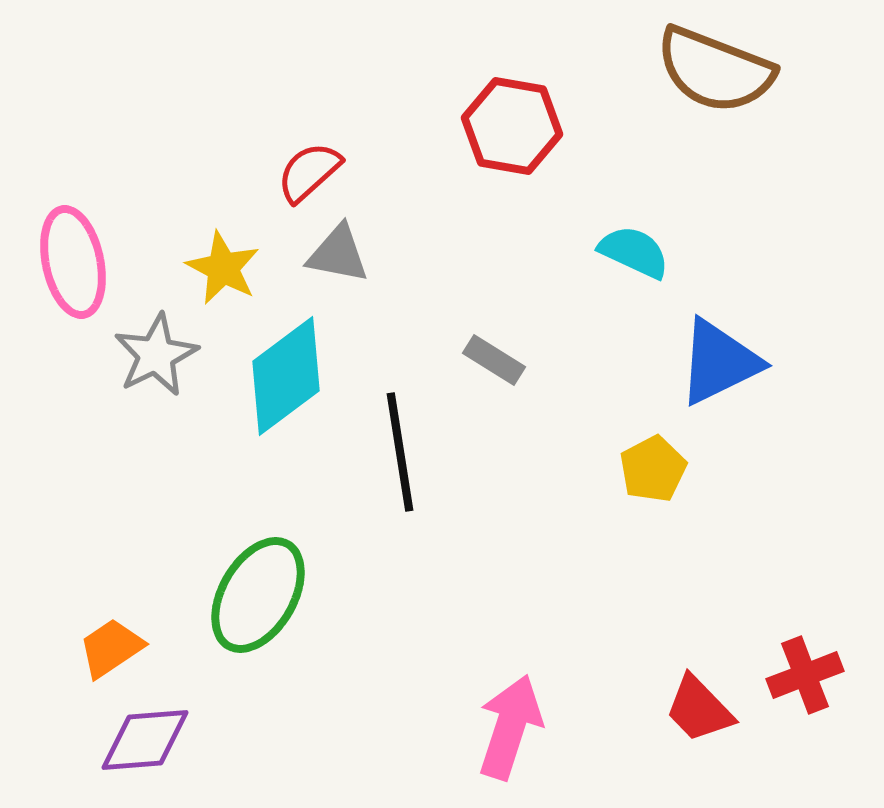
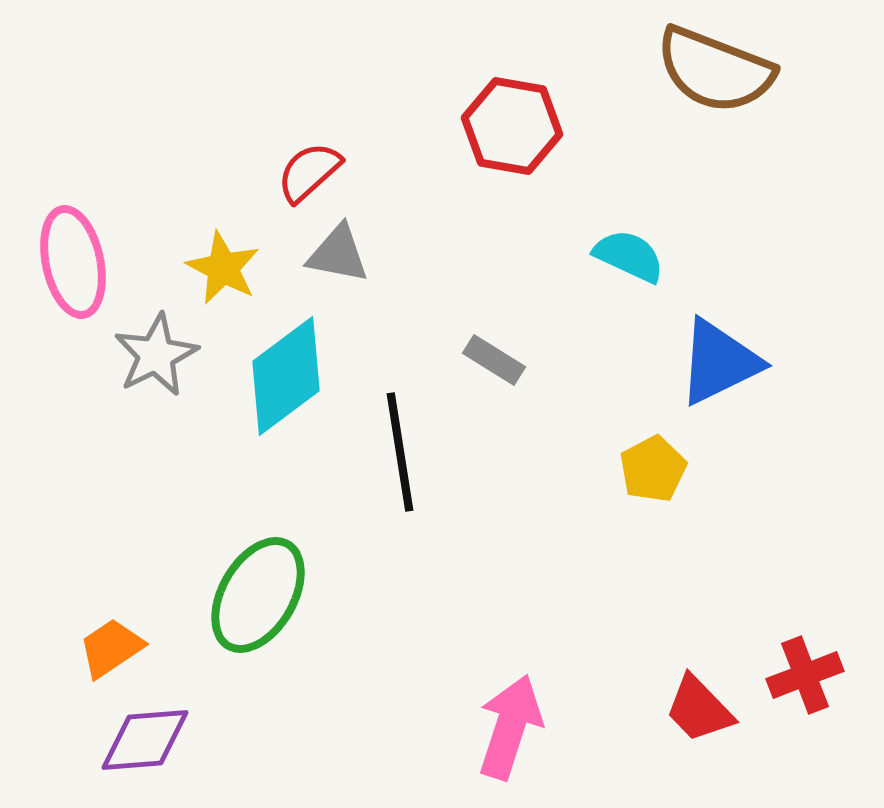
cyan semicircle: moved 5 px left, 4 px down
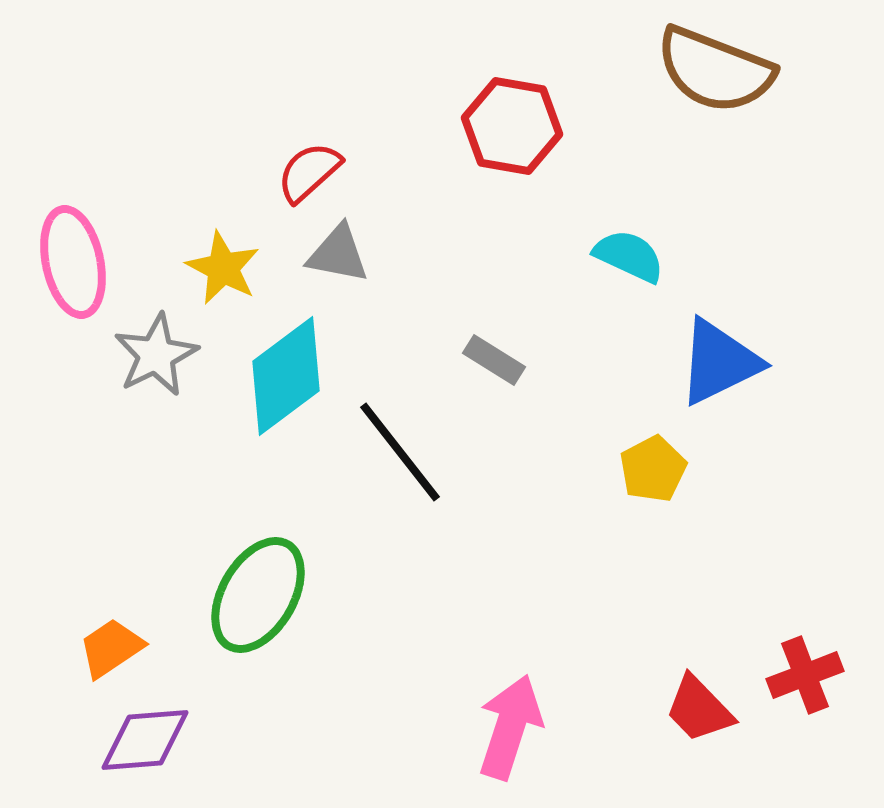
black line: rotated 29 degrees counterclockwise
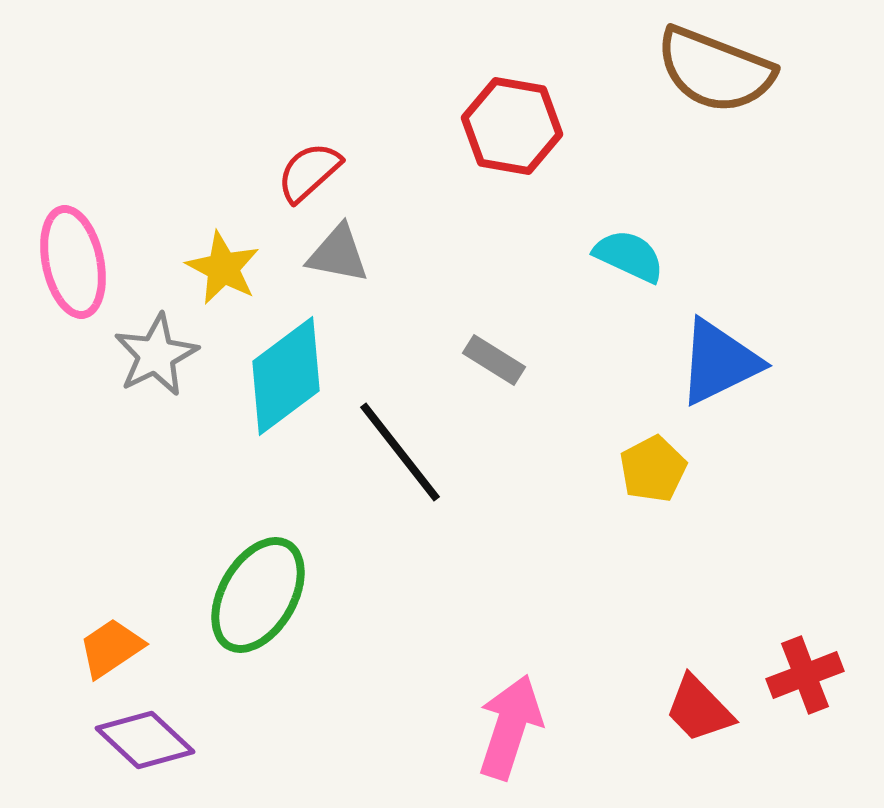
purple diamond: rotated 48 degrees clockwise
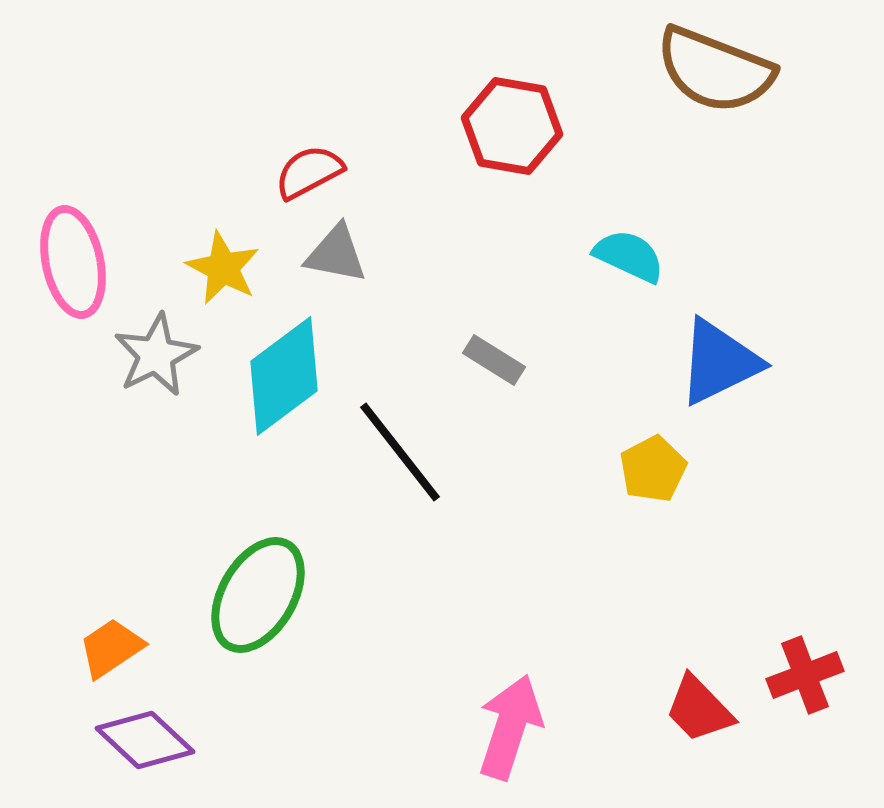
red semicircle: rotated 14 degrees clockwise
gray triangle: moved 2 px left
cyan diamond: moved 2 px left
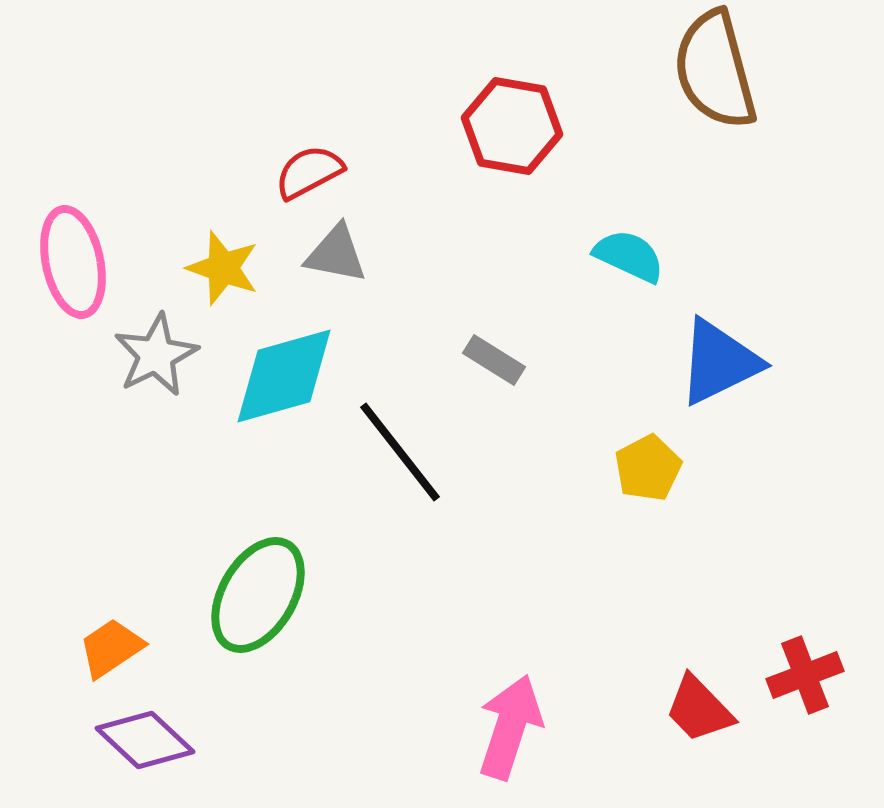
brown semicircle: rotated 54 degrees clockwise
yellow star: rotated 8 degrees counterclockwise
cyan diamond: rotated 21 degrees clockwise
yellow pentagon: moved 5 px left, 1 px up
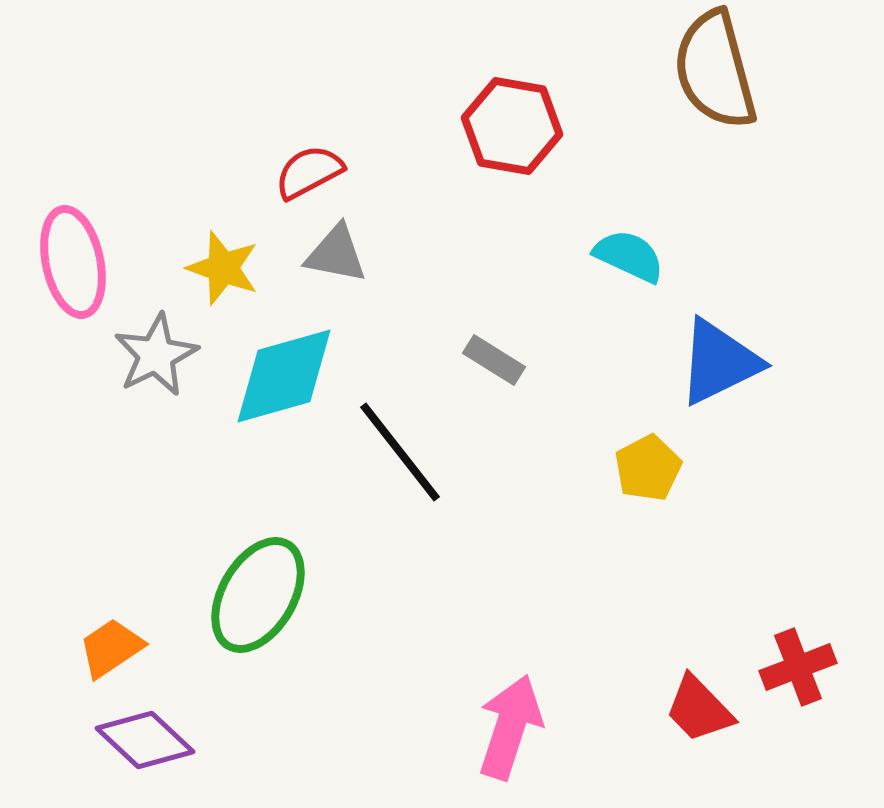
red cross: moved 7 px left, 8 px up
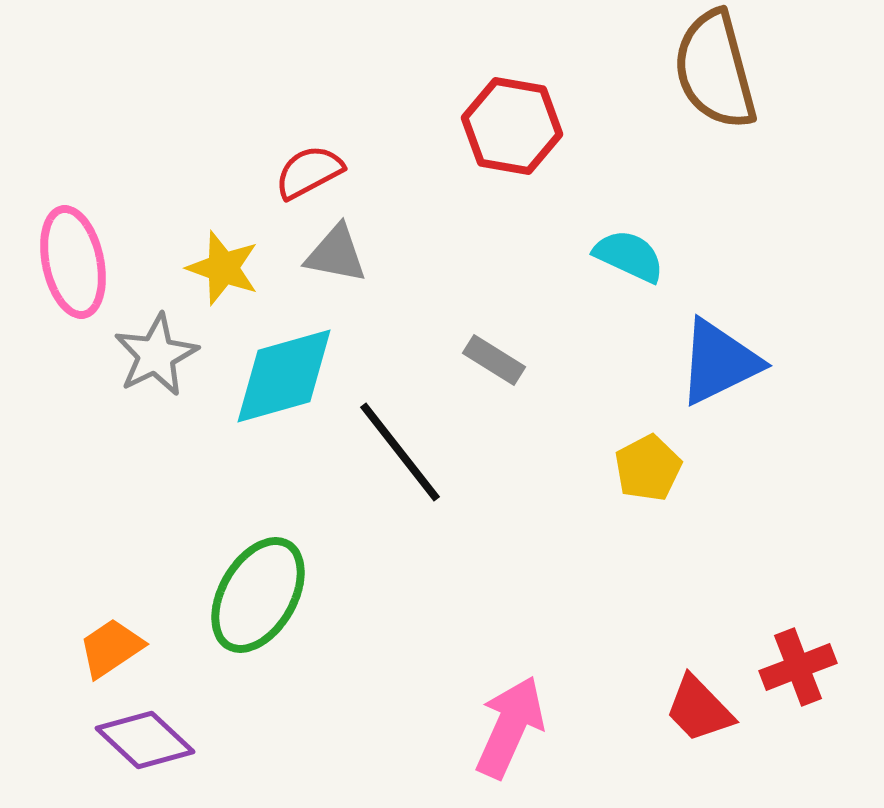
pink arrow: rotated 6 degrees clockwise
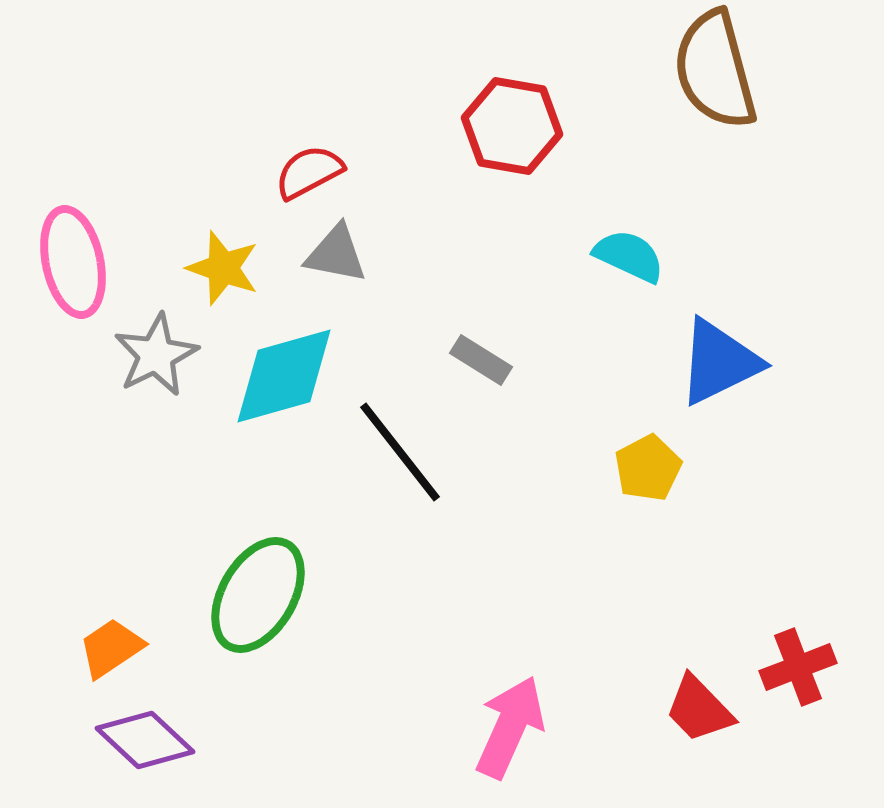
gray rectangle: moved 13 px left
